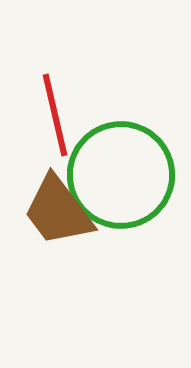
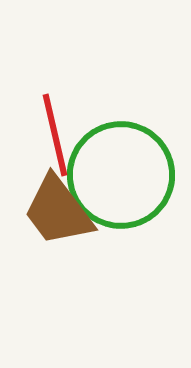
red line: moved 20 px down
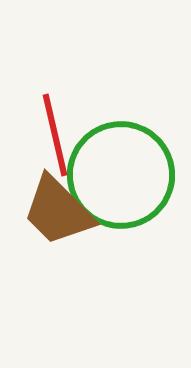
brown trapezoid: rotated 8 degrees counterclockwise
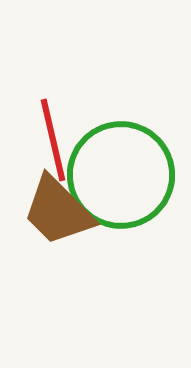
red line: moved 2 px left, 5 px down
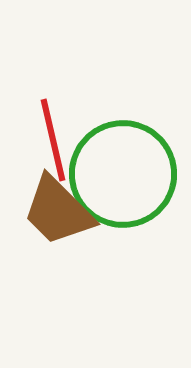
green circle: moved 2 px right, 1 px up
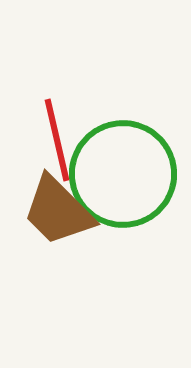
red line: moved 4 px right
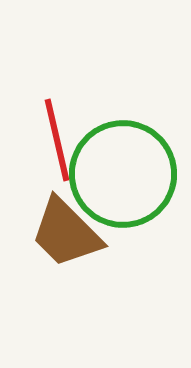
brown trapezoid: moved 8 px right, 22 px down
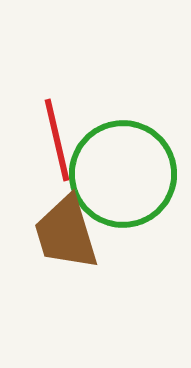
brown trapezoid: rotated 28 degrees clockwise
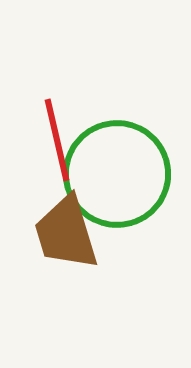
green circle: moved 6 px left
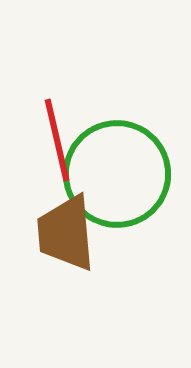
brown trapezoid: rotated 12 degrees clockwise
